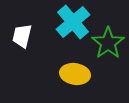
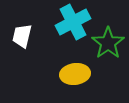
cyan cross: rotated 12 degrees clockwise
yellow ellipse: rotated 16 degrees counterclockwise
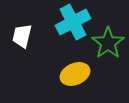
yellow ellipse: rotated 16 degrees counterclockwise
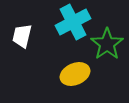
green star: moved 1 px left, 1 px down
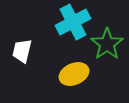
white trapezoid: moved 15 px down
yellow ellipse: moved 1 px left
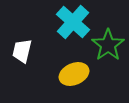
cyan cross: rotated 20 degrees counterclockwise
green star: moved 1 px right, 1 px down
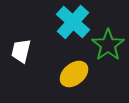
white trapezoid: moved 1 px left
yellow ellipse: rotated 16 degrees counterclockwise
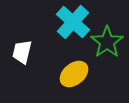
green star: moved 1 px left, 3 px up
white trapezoid: moved 1 px right, 1 px down
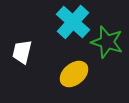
green star: rotated 20 degrees counterclockwise
